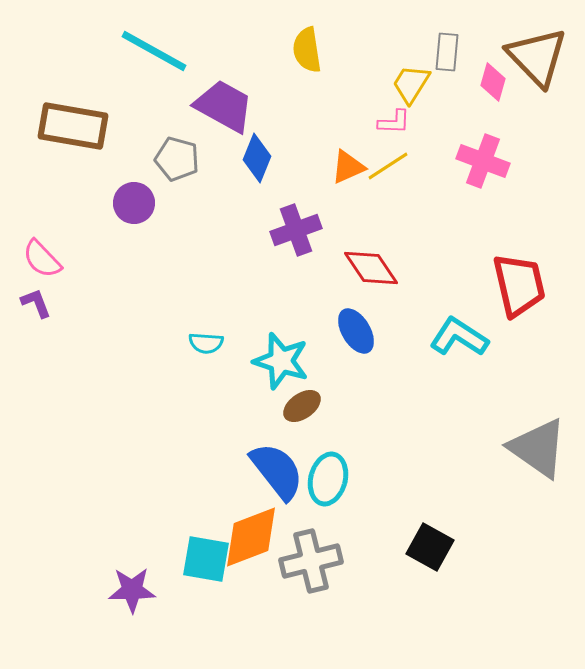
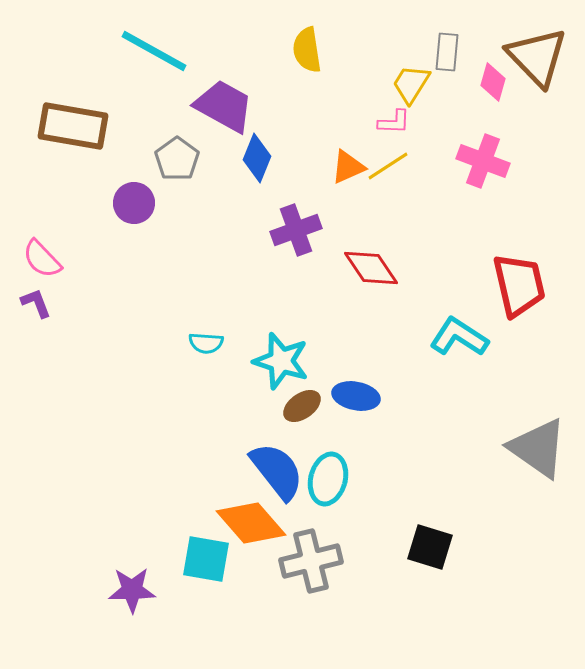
gray pentagon: rotated 21 degrees clockwise
blue ellipse: moved 65 px down; rotated 48 degrees counterclockwise
orange diamond: moved 14 px up; rotated 70 degrees clockwise
black square: rotated 12 degrees counterclockwise
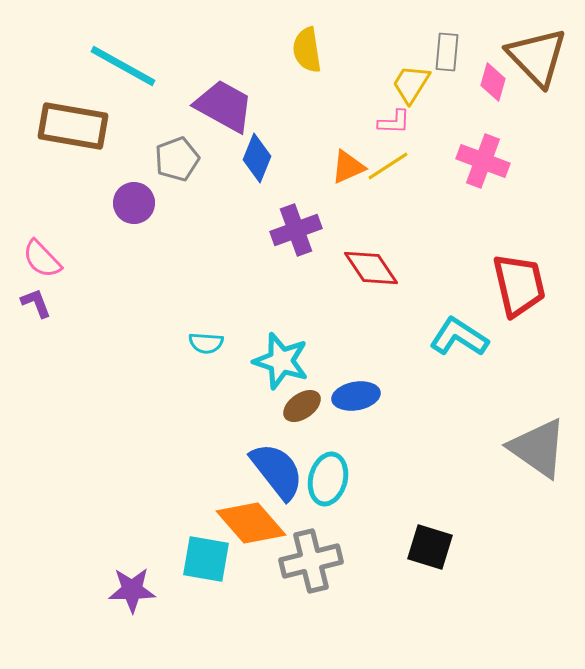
cyan line: moved 31 px left, 15 px down
gray pentagon: rotated 15 degrees clockwise
blue ellipse: rotated 21 degrees counterclockwise
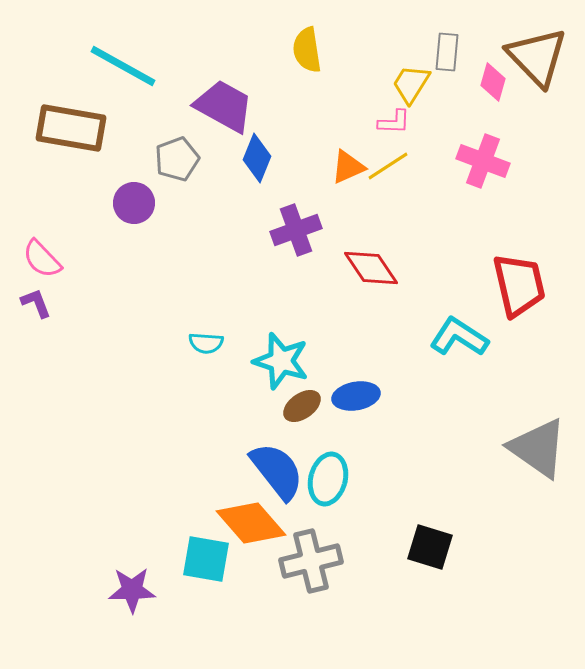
brown rectangle: moved 2 px left, 2 px down
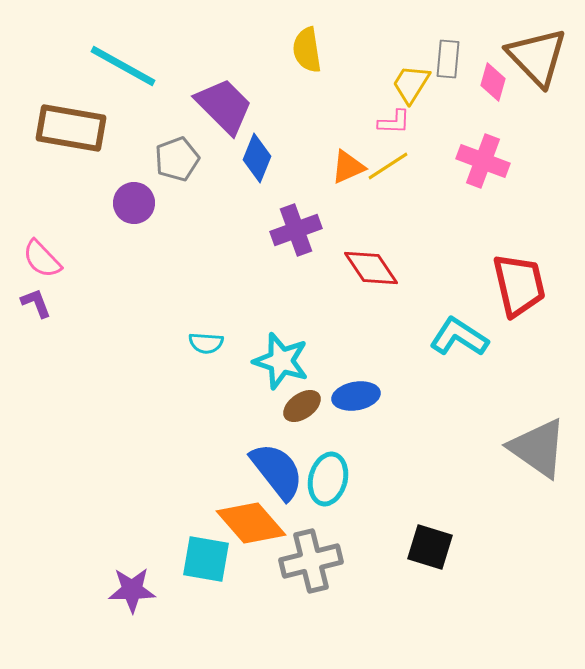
gray rectangle: moved 1 px right, 7 px down
purple trapezoid: rotated 16 degrees clockwise
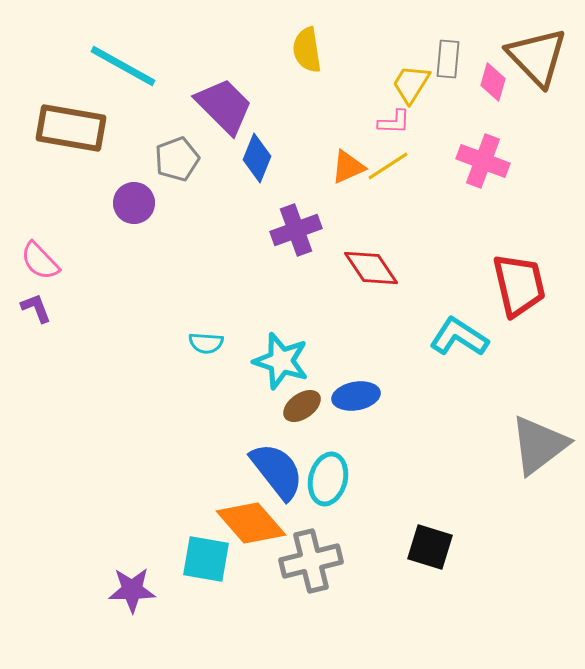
pink semicircle: moved 2 px left, 2 px down
purple L-shape: moved 5 px down
gray triangle: moved 1 px right, 3 px up; rotated 48 degrees clockwise
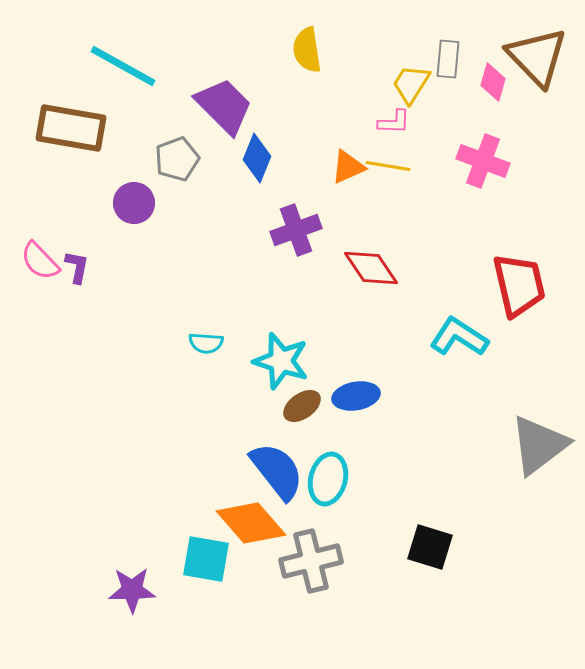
yellow line: rotated 42 degrees clockwise
purple L-shape: moved 41 px right, 41 px up; rotated 32 degrees clockwise
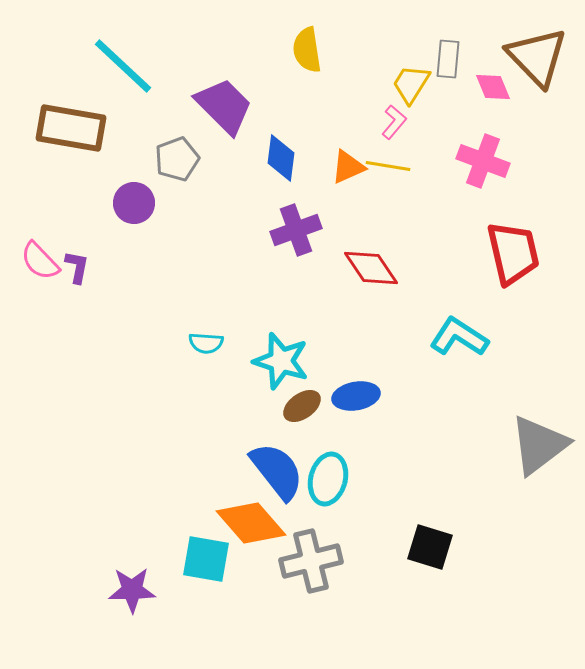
cyan line: rotated 14 degrees clockwise
pink diamond: moved 5 px down; rotated 39 degrees counterclockwise
pink L-shape: rotated 52 degrees counterclockwise
blue diamond: moved 24 px right; rotated 15 degrees counterclockwise
red trapezoid: moved 6 px left, 32 px up
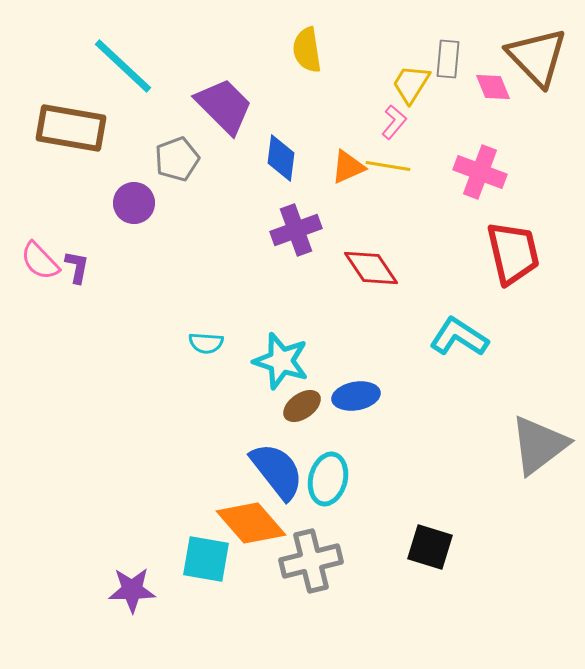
pink cross: moved 3 px left, 11 px down
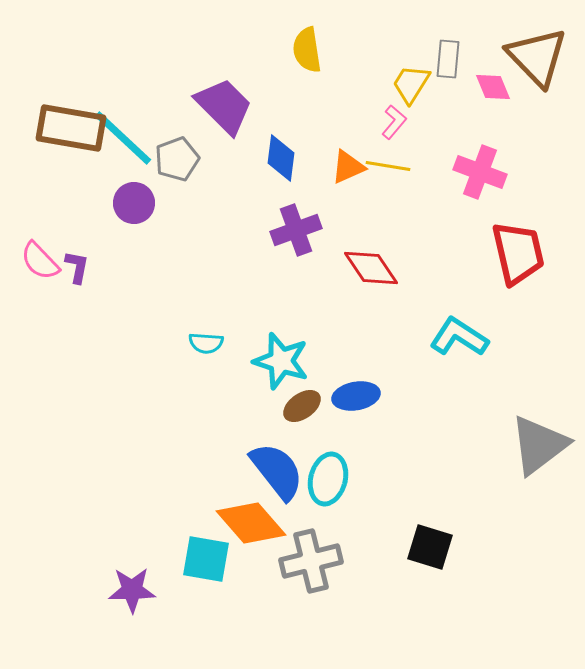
cyan line: moved 72 px down
red trapezoid: moved 5 px right
